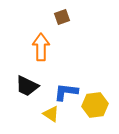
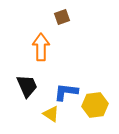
black trapezoid: rotated 140 degrees counterclockwise
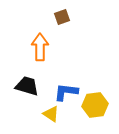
orange arrow: moved 1 px left
black trapezoid: rotated 50 degrees counterclockwise
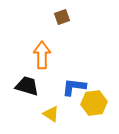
orange arrow: moved 2 px right, 8 px down
blue L-shape: moved 8 px right, 5 px up
yellow hexagon: moved 1 px left, 2 px up
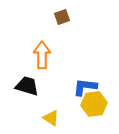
blue L-shape: moved 11 px right
yellow hexagon: moved 1 px down
yellow triangle: moved 4 px down
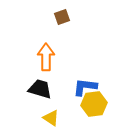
orange arrow: moved 4 px right, 2 px down
black trapezoid: moved 13 px right, 3 px down
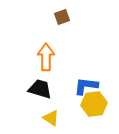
blue L-shape: moved 1 px right, 1 px up
